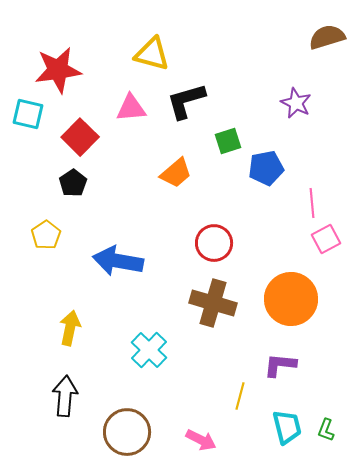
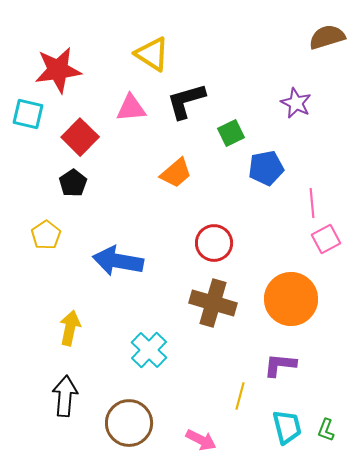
yellow triangle: rotated 18 degrees clockwise
green square: moved 3 px right, 8 px up; rotated 8 degrees counterclockwise
brown circle: moved 2 px right, 9 px up
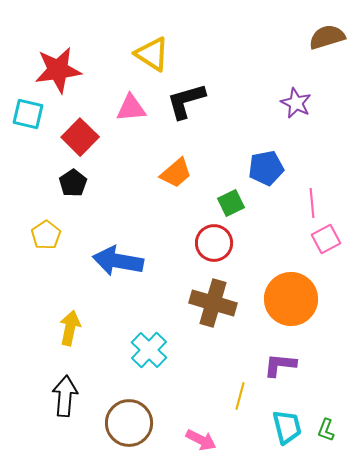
green square: moved 70 px down
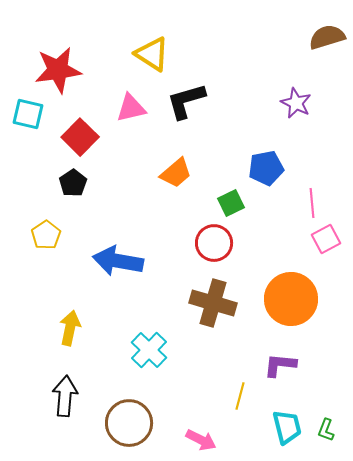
pink triangle: rotated 8 degrees counterclockwise
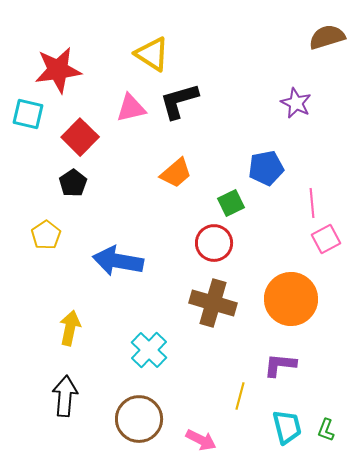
black L-shape: moved 7 px left
brown circle: moved 10 px right, 4 px up
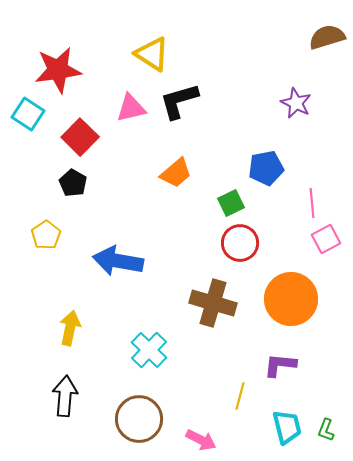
cyan square: rotated 20 degrees clockwise
black pentagon: rotated 8 degrees counterclockwise
red circle: moved 26 px right
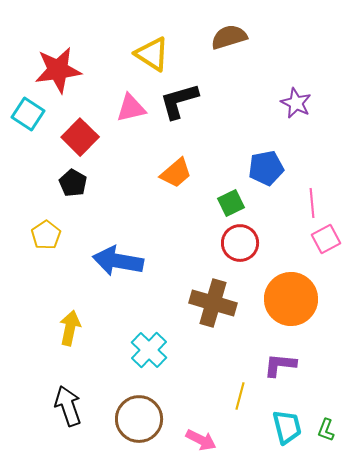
brown semicircle: moved 98 px left
black arrow: moved 3 px right, 10 px down; rotated 24 degrees counterclockwise
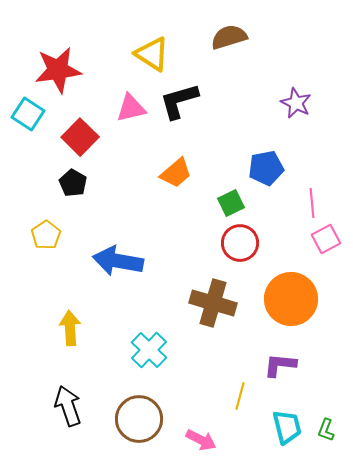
yellow arrow: rotated 16 degrees counterclockwise
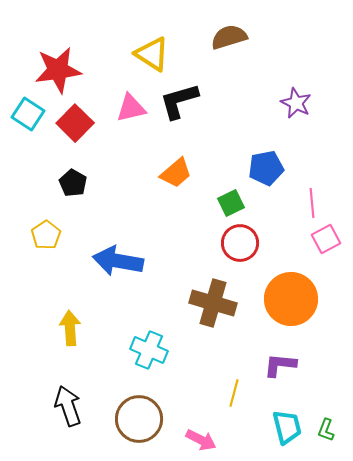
red square: moved 5 px left, 14 px up
cyan cross: rotated 21 degrees counterclockwise
yellow line: moved 6 px left, 3 px up
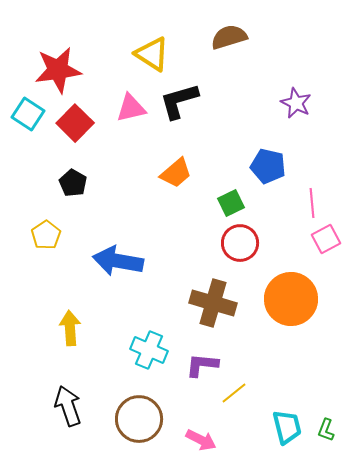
blue pentagon: moved 2 px right, 2 px up; rotated 24 degrees clockwise
purple L-shape: moved 78 px left
yellow line: rotated 36 degrees clockwise
